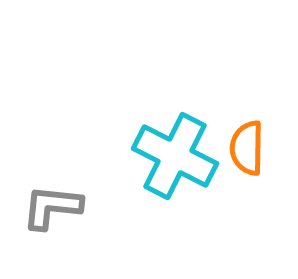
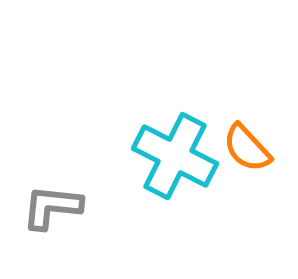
orange semicircle: rotated 44 degrees counterclockwise
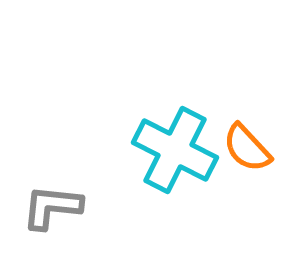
cyan cross: moved 6 px up
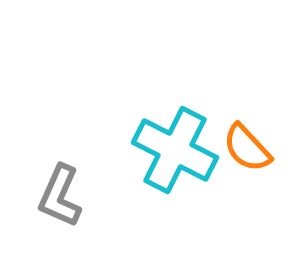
gray L-shape: moved 8 px right, 11 px up; rotated 72 degrees counterclockwise
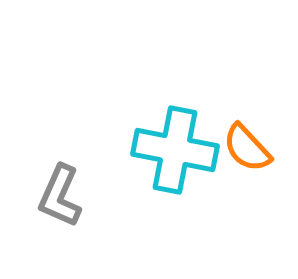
cyan cross: rotated 16 degrees counterclockwise
